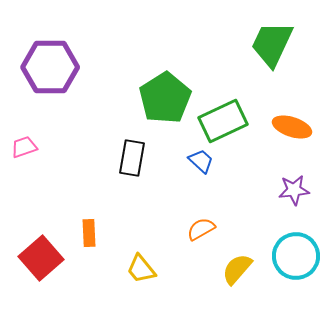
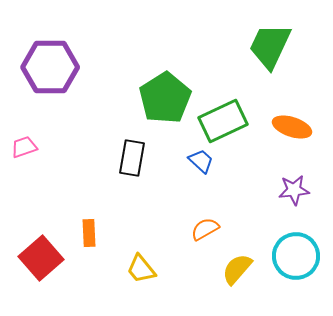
green trapezoid: moved 2 px left, 2 px down
orange semicircle: moved 4 px right
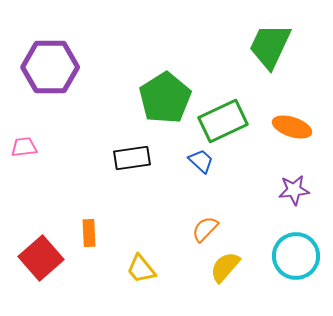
pink trapezoid: rotated 12 degrees clockwise
black rectangle: rotated 72 degrees clockwise
orange semicircle: rotated 16 degrees counterclockwise
yellow semicircle: moved 12 px left, 2 px up
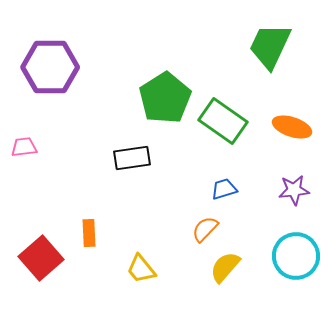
green rectangle: rotated 60 degrees clockwise
blue trapezoid: moved 23 px right, 28 px down; rotated 60 degrees counterclockwise
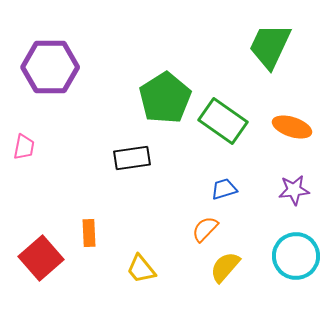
pink trapezoid: rotated 108 degrees clockwise
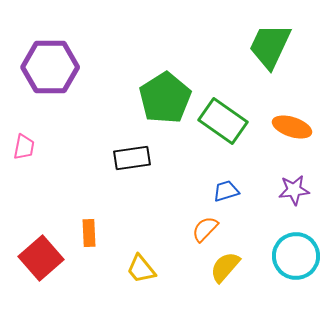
blue trapezoid: moved 2 px right, 2 px down
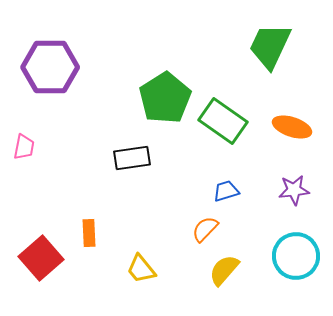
yellow semicircle: moved 1 px left, 3 px down
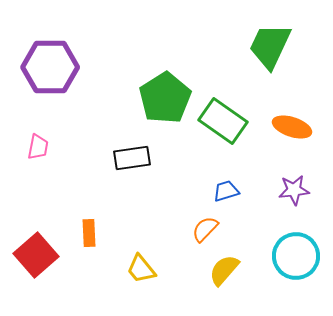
pink trapezoid: moved 14 px right
red square: moved 5 px left, 3 px up
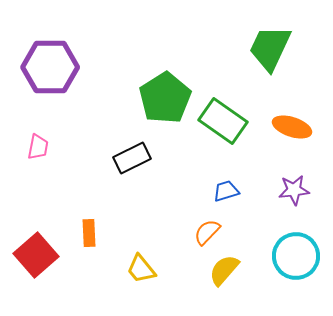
green trapezoid: moved 2 px down
black rectangle: rotated 18 degrees counterclockwise
orange semicircle: moved 2 px right, 3 px down
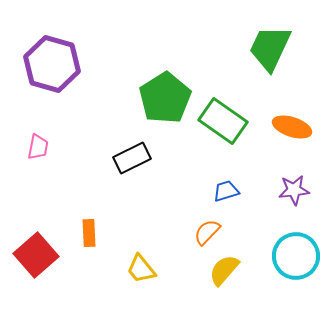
purple hexagon: moved 2 px right, 3 px up; rotated 16 degrees clockwise
